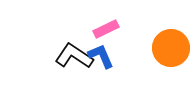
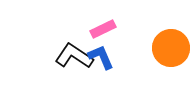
pink rectangle: moved 3 px left
blue L-shape: moved 1 px down
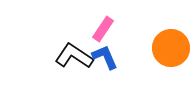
pink rectangle: rotated 30 degrees counterclockwise
blue L-shape: moved 4 px right
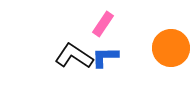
pink rectangle: moved 5 px up
blue L-shape: rotated 68 degrees counterclockwise
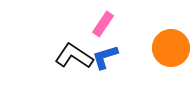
blue L-shape: rotated 16 degrees counterclockwise
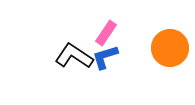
pink rectangle: moved 3 px right, 9 px down
orange circle: moved 1 px left
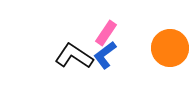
blue L-shape: moved 2 px up; rotated 20 degrees counterclockwise
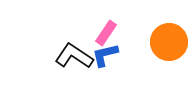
orange circle: moved 1 px left, 6 px up
blue L-shape: rotated 24 degrees clockwise
